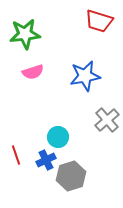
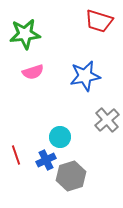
cyan circle: moved 2 px right
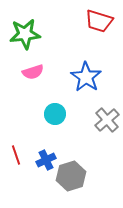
blue star: moved 1 px right, 1 px down; rotated 28 degrees counterclockwise
cyan circle: moved 5 px left, 23 px up
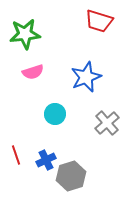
blue star: rotated 16 degrees clockwise
gray cross: moved 3 px down
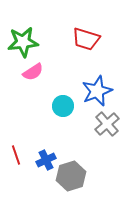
red trapezoid: moved 13 px left, 18 px down
green star: moved 2 px left, 8 px down
pink semicircle: rotated 15 degrees counterclockwise
blue star: moved 11 px right, 14 px down
cyan circle: moved 8 px right, 8 px up
gray cross: moved 1 px down
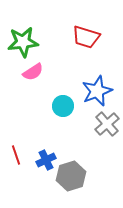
red trapezoid: moved 2 px up
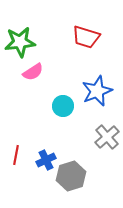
green star: moved 3 px left
gray cross: moved 13 px down
red line: rotated 30 degrees clockwise
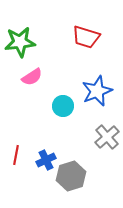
pink semicircle: moved 1 px left, 5 px down
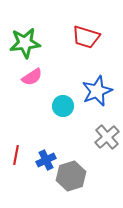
green star: moved 5 px right, 1 px down
